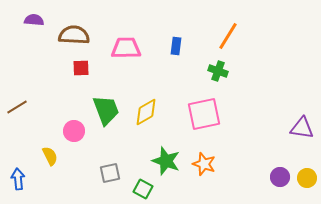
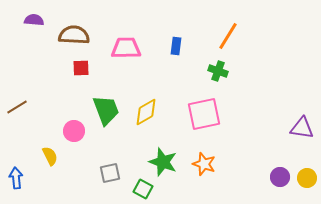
green star: moved 3 px left, 1 px down
blue arrow: moved 2 px left, 1 px up
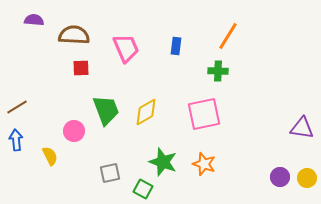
pink trapezoid: rotated 68 degrees clockwise
green cross: rotated 18 degrees counterclockwise
blue arrow: moved 38 px up
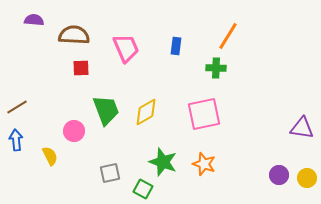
green cross: moved 2 px left, 3 px up
purple circle: moved 1 px left, 2 px up
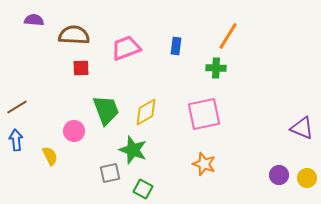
pink trapezoid: rotated 88 degrees counterclockwise
purple triangle: rotated 15 degrees clockwise
green star: moved 30 px left, 12 px up
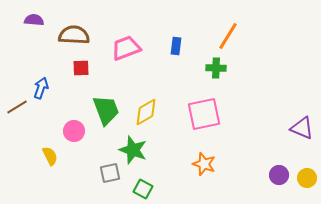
blue arrow: moved 25 px right, 52 px up; rotated 25 degrees clockwise
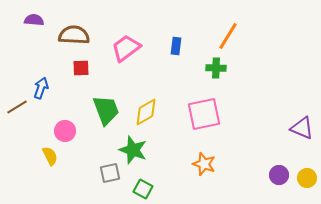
pink trapezoid: rotated 16 degrees counterclockwise
pink circle: moved 9 px left
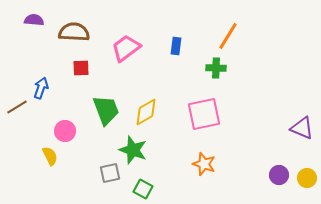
brown semicircle: moved 3 px up
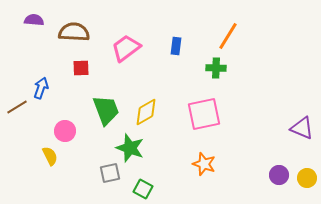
green star: moved 3 px left, 2 px up
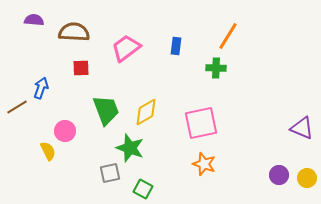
pink square: moved 3 px left, 9 px down
yellow semicircle: moved 2 px left, 5 px up
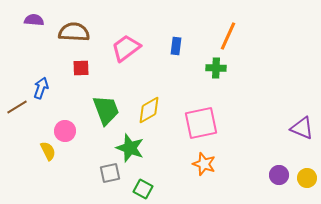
orange line: rotated 8 degrees counterclockwise
yellow diamond: moved 3 px right, 2 px up
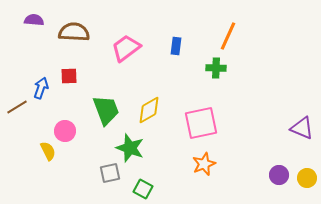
red square: moved 12 px left, 8 px down
orange star: rotated 30 degrees clockwise
